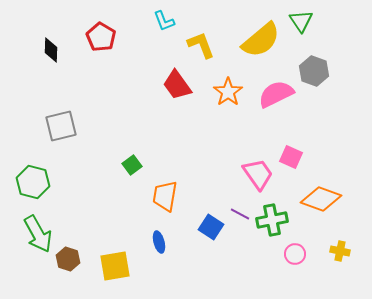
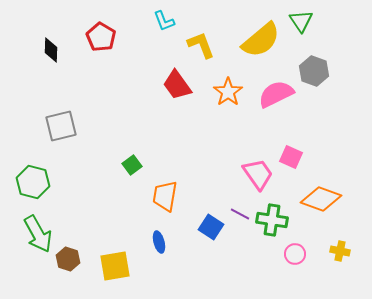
green cross: rotated 20 degrees clockwise
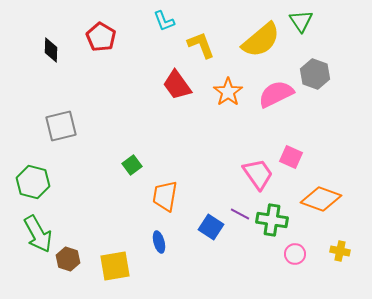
gray hexagon: moved 1 px right, 3 px down
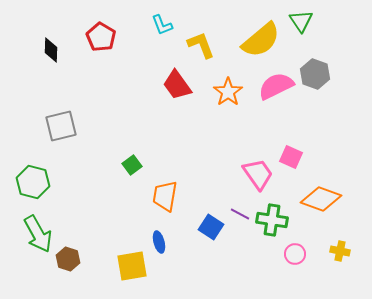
cyan L-shape: moved 2 px left, 4 px down
pink semicircle: moved 8 px up
yellow square: moved 17 px right
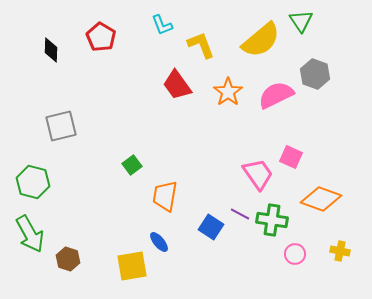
pink semicircle: moved 9 px down
green arrow: moved 8 px left
blue ellipse: rotated 25 degrees counterclockwise
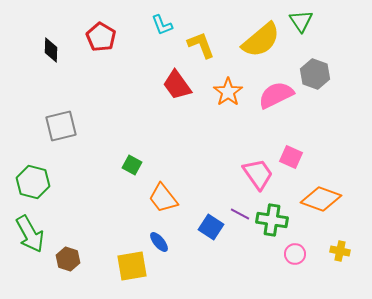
green square: rotated 24 degrees counterclockwise
orange trapezoid: moved 2 px left, 2 px down; rotated 48 degrees counterclockwise
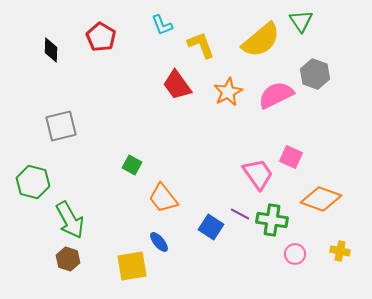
orange star: rotated 8 degrees clockwise
green arrow: moved 40 px right, 14 px up
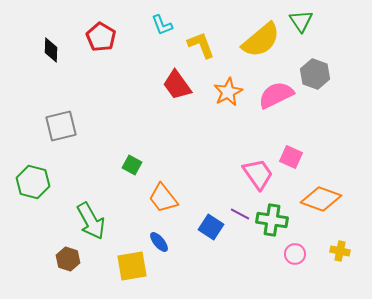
green arrow: moved 21 px right, 1 px down
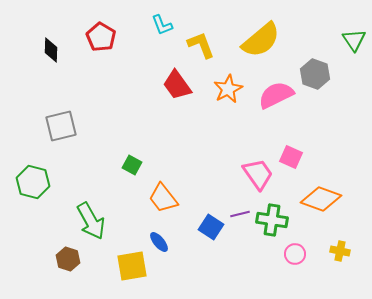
green triangle: moved 53 px right, 19 px down
orange star: moved 3 px up
purple line: rotated 42 degrees counterclockwise
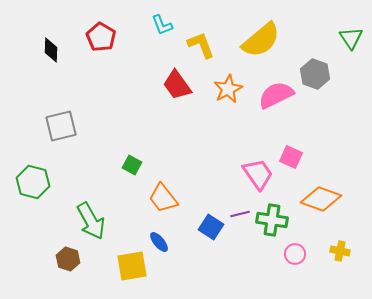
green triangle: moved 3 px left, 2 px up
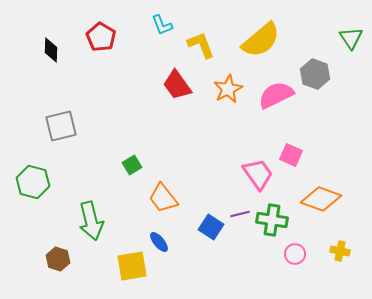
pink square: moved 2 px up
green square: rotated 30 degrees clockwise
green arrow: rotated 15 degrees clockwise
brown hexagon: moved 10 px left
